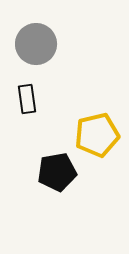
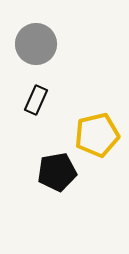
black rectangle: moved 9 px right, 1 px down; rotated 32 degrees clockwise
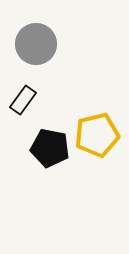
black rectangle: moved 13 px left; rotated 12 degrees clockwise
black pentagon: moved 7 px left, 24 px up; rotated 21 degrees clockwise
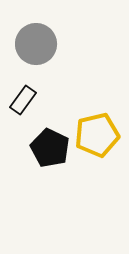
black pentagon: rotated 15 degrees clockwise
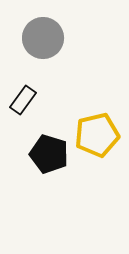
gray circle: moved 7 px right, 6 px up
black pentagon: moved 1 px left, 6 px down; rotated 9 degrees counterclockwise
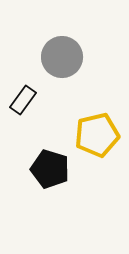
gray circle: moved 19 px right, 19 px down
black pentagon: moved 1 px right, 15 px down
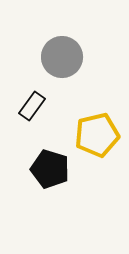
black rectangle: moved 9 px right, 6 px down
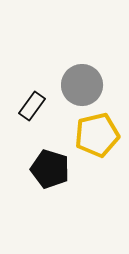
gray circle: moved 20 px right, 28 px down
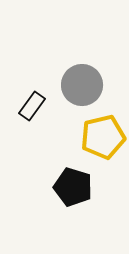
yellow pentagon: moved 6 px right, 2 px down
black pentagon: moved 23 px right, 18 px down
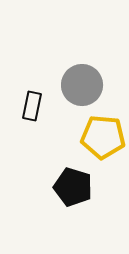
black rectangle: rotated 24 degrees counterclockwise
yellow pentagon: rotated 18 degrees clockwise
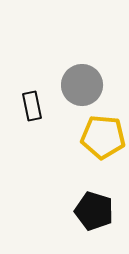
black rectangle: rotated 24 degrees counterclockwise
black pentagon: moved 21 px right, 24 px down
